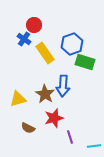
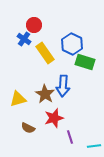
blue hexagon: rotated 15 degrees counterclockwise
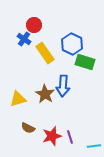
red star: moved 2 px left, 18 px down
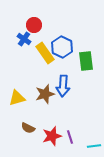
blue hexagon: moved 10 px left, 3 px down
green rectangle: moved 1 px right, 1 px up; rotated 66 degrees clockwise
brown star: rotated 24 degrees clockwise
yellow triangle: moved 1 px left, 1 px up
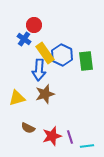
blue hexagon: moved 8 px down
blue arrow: moved 24 px left, 16 px up
cyan line: moved 7 px left
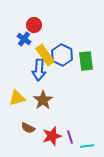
yellow rectangle: moved 2 px down
brown star: moved 2 px left, 6 px down; rotated 18 degrees counterclockwise
